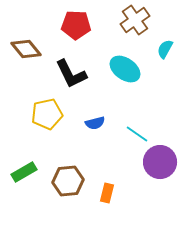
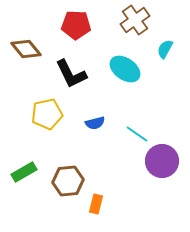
purple circle: moved 2 px right, 1 px up
orange rectangle: moved 11 px left, 11 px down
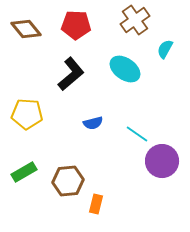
brown diamond: moved 20 px up
black L-shape: rotated 104 degrees counterclockwise
yellow pentagon: moved 20 px left; rotated 16 degrees clockwise
blue semicircle: moved 2 px left
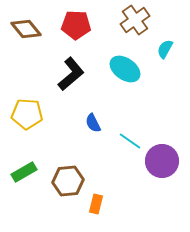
blue semicircle: rotated 78 degrees clockwise
cyan line: moved 7 px left, 7 px down
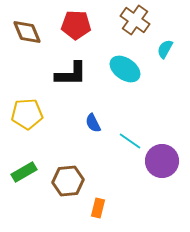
brown cross: rotated 20 degrees counterclockwise
brown diamond: moved 1 px right, 3 px down; rotated 16 degrees clockwise
black L-shape: rotated 40 degrees clockwise
yellow pentagon: rotated 8 degrees counterclockwise
orange rectangle: moved 2 px right, 4 px down
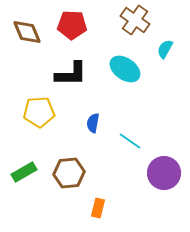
red pentagon: moved 4 px left
yellow pentagon: moved 12 px right, 2 px up
blue semicircle: rotated 36 degrees clockwise
purple circle: moved 2 px right, 12 px down
brown hexagon: moved 1 px right, 8 px up
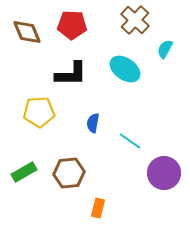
brown cross: rotated 8 degrees clockwise
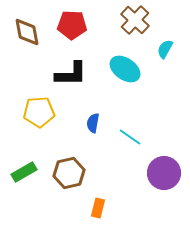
brown diamond: rotated 12 degrees clockwise
cyan line: moved 4 px up
brown hexagon: rotated 8 degrees counterclockwise
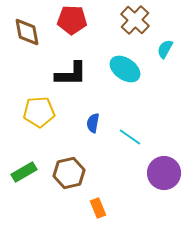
red pentagon: moved 5 px up
orange rectangle: rotated 36 degrees counterclockwise
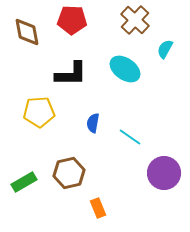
green rectangle: moved 10 px down
